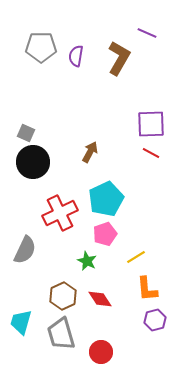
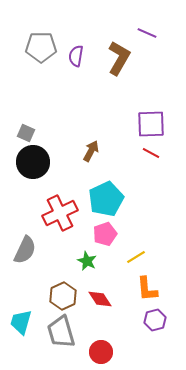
brown arrow: moved 1 px right, 1 px up
gray trapezoid: moved 2 px up
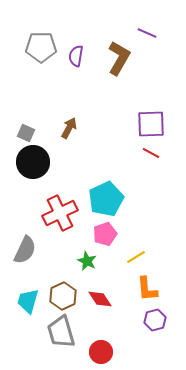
brown arrow: moved 22 px left, 23 px up
cyan trapezoid: moved 7 px right, 21 px up
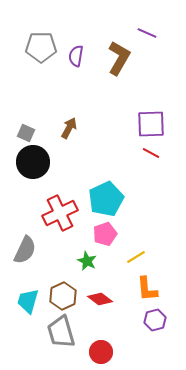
red diamond: rotated 20 degrees counterclockwise
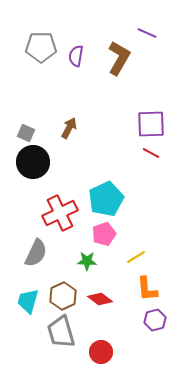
pink pentagon: moved 1 px left
gray semicircle: moved 11 px right, 3 px down
green star: rotated 24 degrees counterclockwise
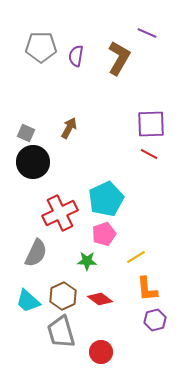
red line: moved 2 px left, 1 px down
cyan trapezoid: rotated 64 degrees counterclockwise
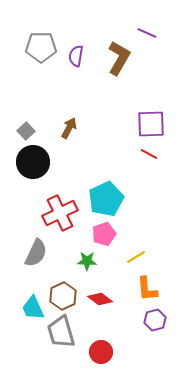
gray square: moved 2 px up; rotated 24 degrees clockwise
cyan trapezoid: moved 5 px right, 7 px down; rotated 24 degrees clockwise
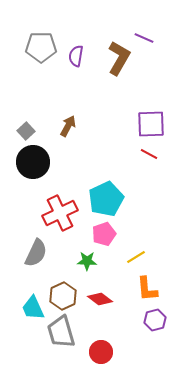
purple line: moved 3 px left, 5 px down
brown arrow: moved 1 px left, 2 px up
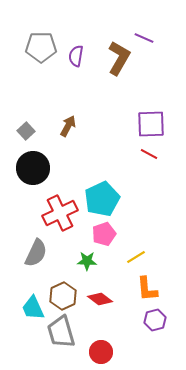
black circle: moved 6 px down
cyan pentagon: moved 4 px left
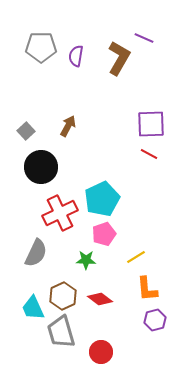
black circle: moved 8 px right, 1 px up
green star: moved 1 px left, 1 px up
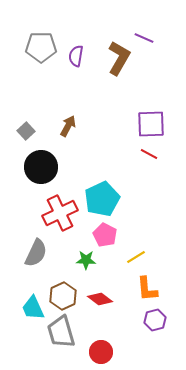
pink pentagon: moved 1 px right, 1 px down; rotated 25 degrees counterclockwise
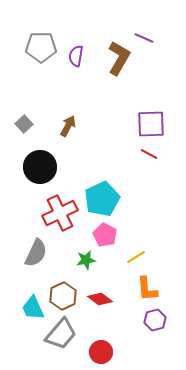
gray square: moved 2 px left, 7 px up
black circle: moved 1 px left
green star: rotated 12 degrees counterclockwise
gray trapezoid: moved 2 px down; rotated 124 degrees counterclockwise
